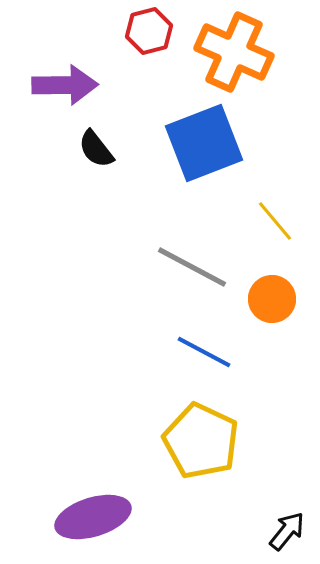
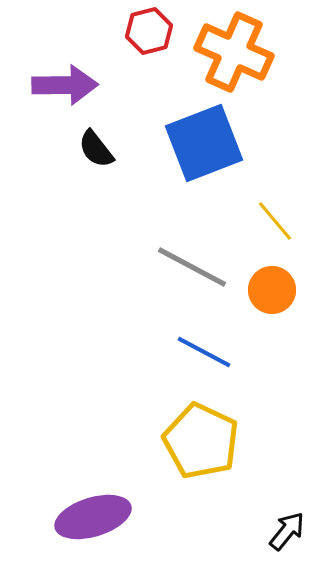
orange circle: moved 9 px up
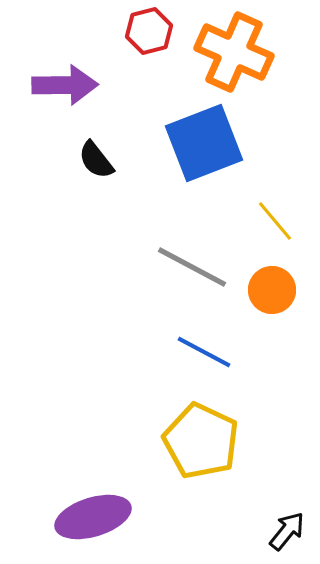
black semicircle: moved 11 px down
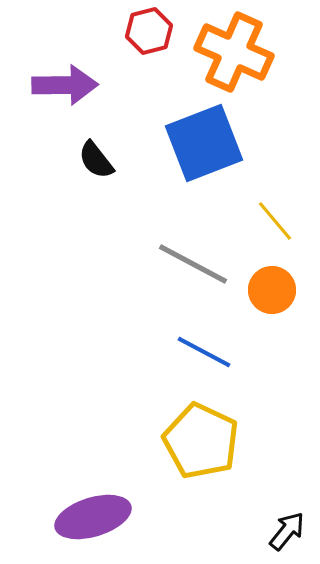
gray line: moved 1 px right, 3 px up
